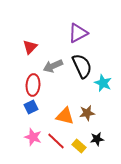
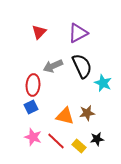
red triangle: moved 9 px right, 15 px up
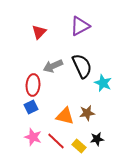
purple triangle: moved 2 px right, 7 px up
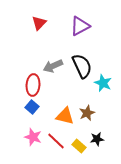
red triangle: moved 9 px up
blue square: moved 1 px right; rotated 24 degrees counterclockwise
brown star: rotated 14 degrees counterclockwise
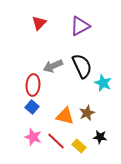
black star: moved 3 px right, 2 px up; rotated 16 degrees clockwise
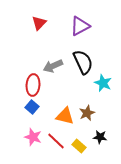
black semicircle: moved 1 px right, 4 px up
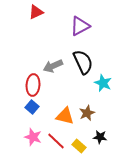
red triangle: moved 3 px left, 11 px up; rotated 21 degrees clockwise
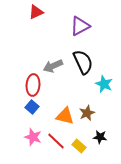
cyan star: moved 1 px right, 1 px down
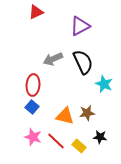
gray arrow: moved 7 px up
brown star: rotated 14 degrees clockwise
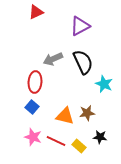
red ellipse: moved 2 px right, 3 px up
red line: rotated 18 degrees counterclockwise
